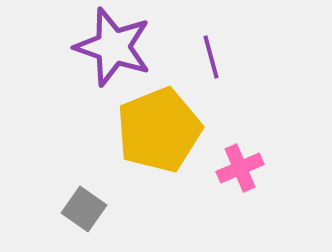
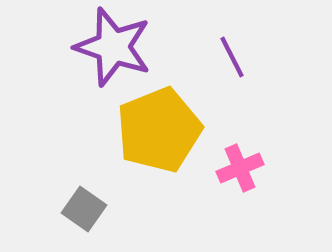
purple line: moved 21 px right; rotated 12 degrees counterclockwise
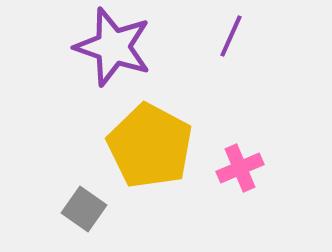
purple line: moved 1 px left, 21 px up; rotated 51 degrees clockwise
yellow pentagon: moved 9 px left, 16 px down; rotated 22 degrees counterclockwise
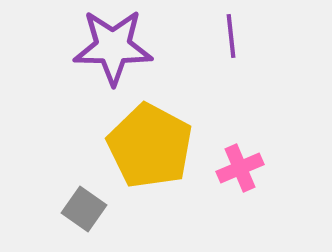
purple line: rotated 30 degrees counterclockwise
purple star: rotated 18 degrees counterclockwise
